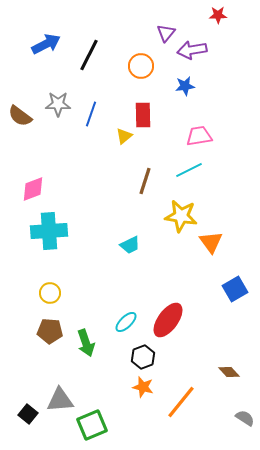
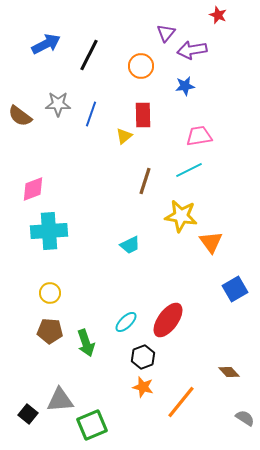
red star: rotated 24 degrees clockwise
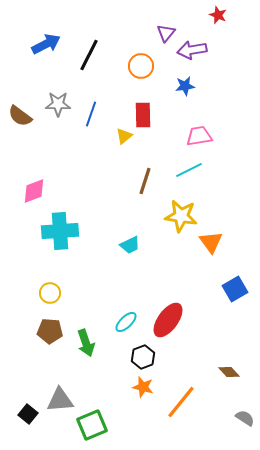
pink diamond: moved 1 px right, 2 px down
cyan cross: moved 11 px right
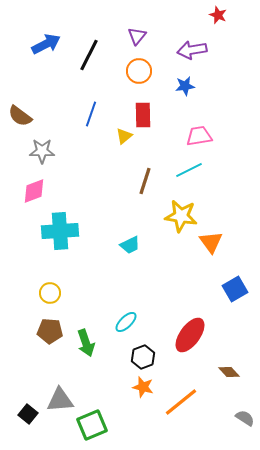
purple triangle: moved 29 px left, 3 px down
orange circle: moved 2 px left, 5 px down
gray star: moved 16 px left, 47 px down
red ellipse: moved 22 px right, 15 px down
orange line: rotated 12 degrees clockwise
